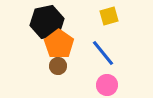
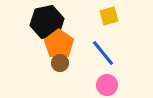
brown circle: moved 2 px right, 3 px up
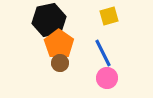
black hexagon: moved 2 px right, 2 px up
blue line: rotated 12 degrees clockwise
pink circle: moved 7 px up
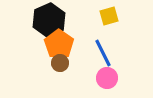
black hexagon: rotated 12 degrees counterclockwise
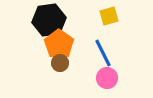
black hexagon: rotated 16 degrees clockwise
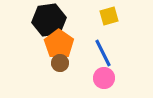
pink circle: moved 3 px left
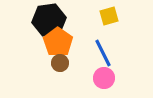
orange pentagon: moved 1 px left, 2 px up
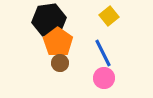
yellow square: rotated 24 degrees counterclockwise
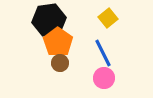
yellow square: moved 1 px left, 2 px down
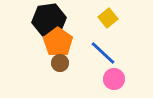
blue line: rotated 20 degrees counterclockwise
pink circle: moved 10 px right, 1 px down
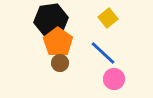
black hexagon: moved 2 px right
